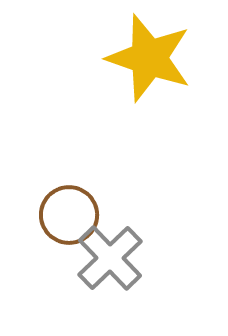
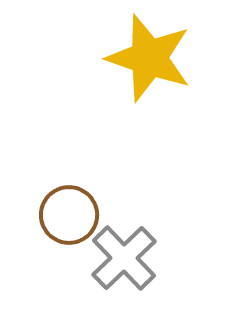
gray cross: moved 14 px right
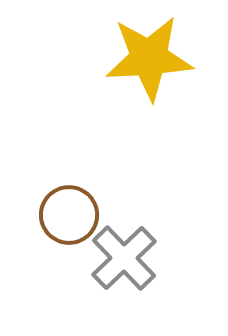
yellow star: rotated 22 degrees counterclockwise
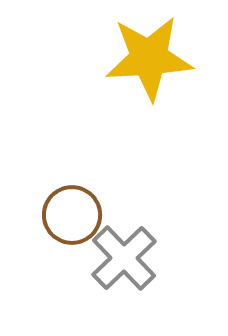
brown circle: moved 3 px right
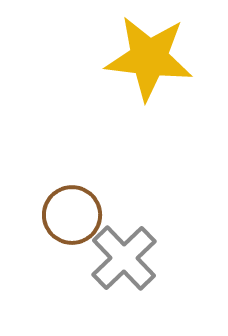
yellow star: rotated 10 degrees clockwise
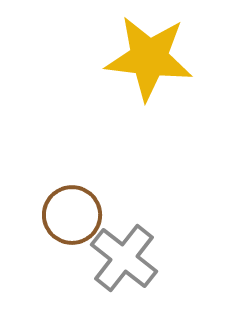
gray cross: rotated 8 degrees counterclockwise
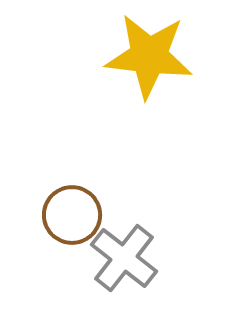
yellow star: moved 2 px up
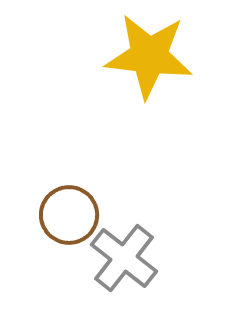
brown circle: moved 3 px left
